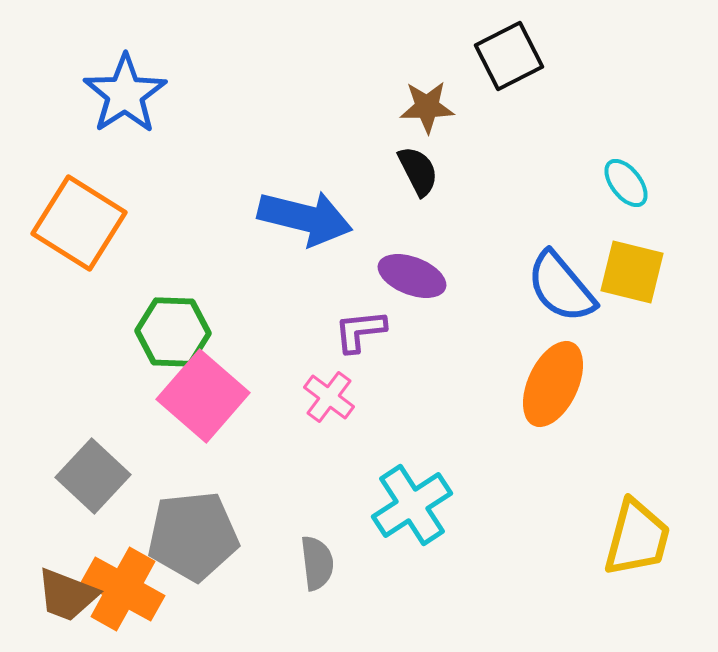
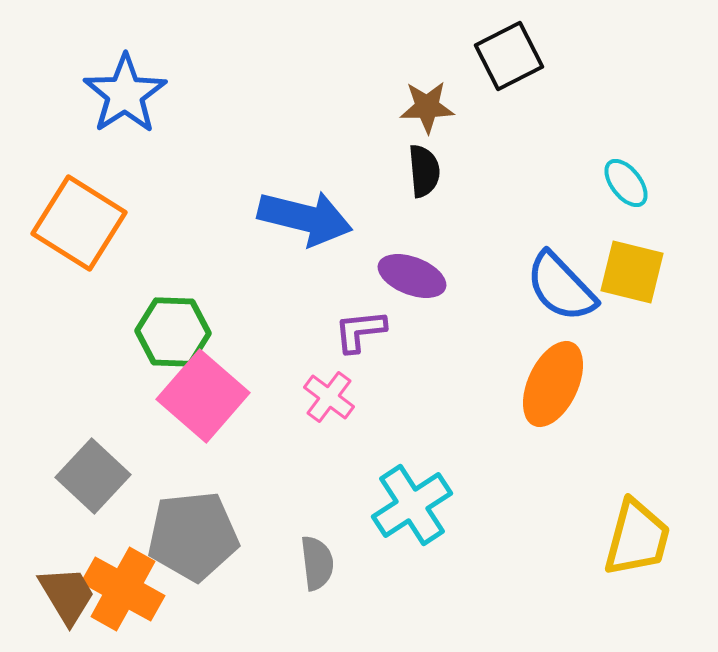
black semicircle: moved 6 px right; rotated 22 degrees clockwise
blue semicircle: rotated 4 degrees counterclockwise
brown trapezoid: rotated 142 degrees counterclockwise
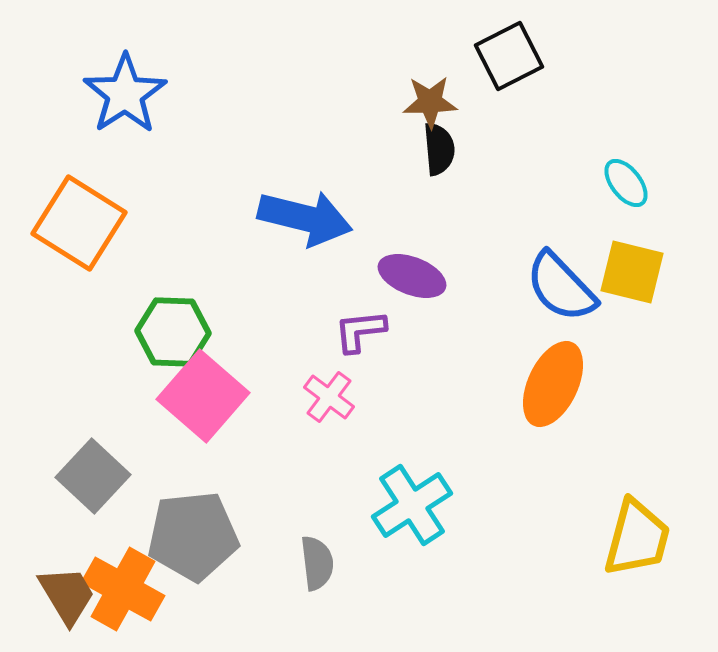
brown star: moved 3 px right, 5 px up
black semicircle: moved 15 px right, 22 px up
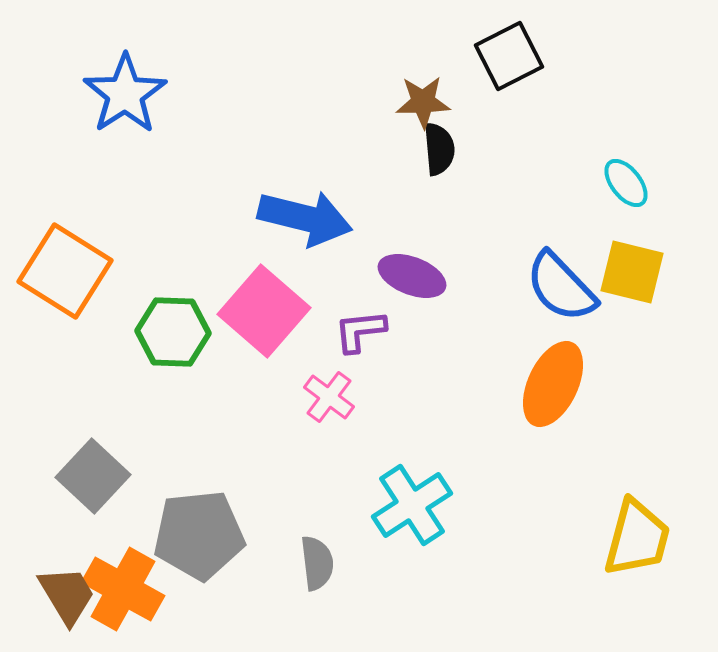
brown star: moved 7 px left
orange square: moved 14 px left, 48 px down
pink square: moved 61 px right, 85 px up
gray pentagon: moved 6 px right, 1 px up
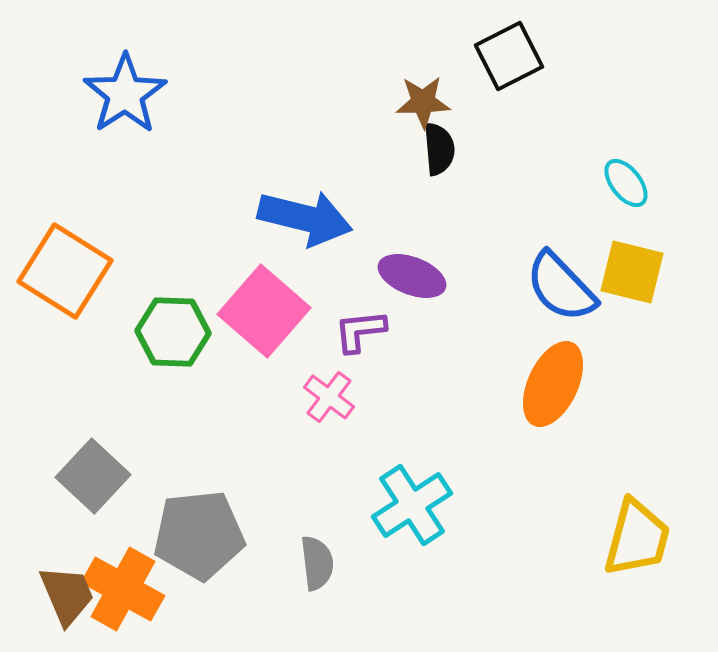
brown trapezoid: rotated 8 degrees clockwise
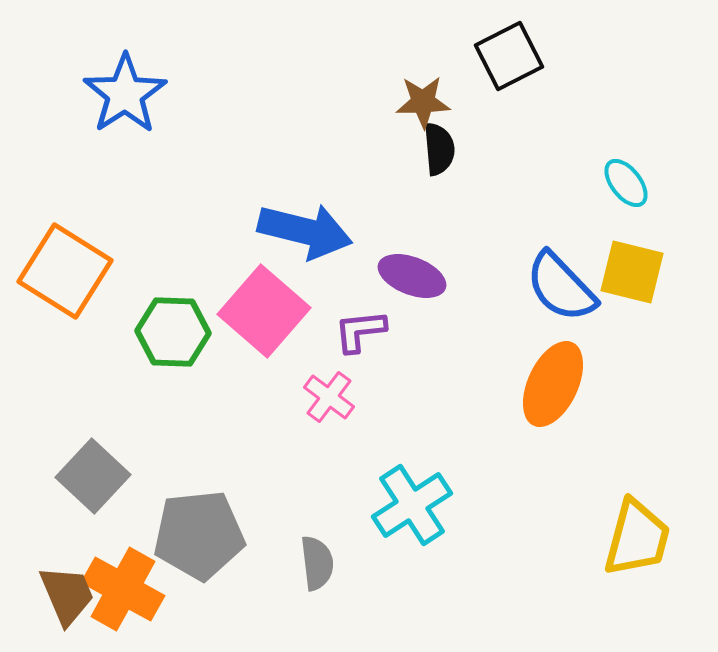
blue arrow: moved 13 px down
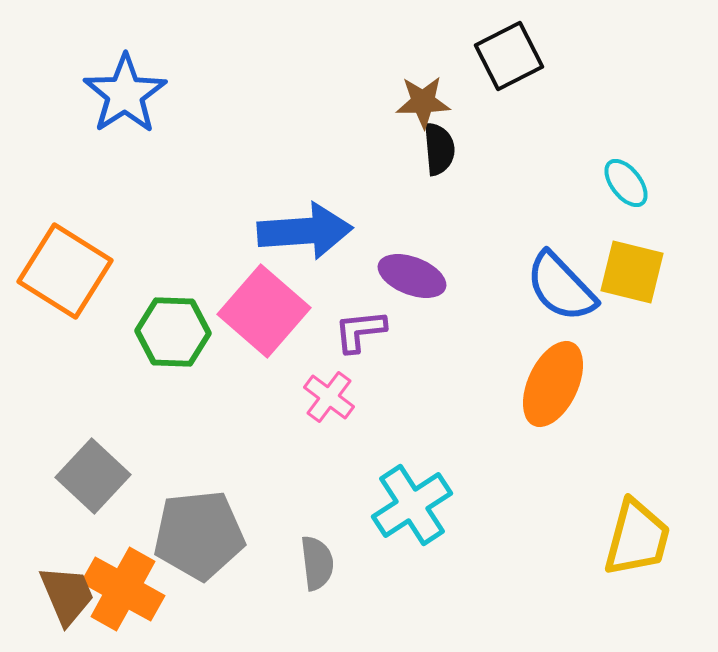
blue arrow: rotated 18 degrees counterclockwise
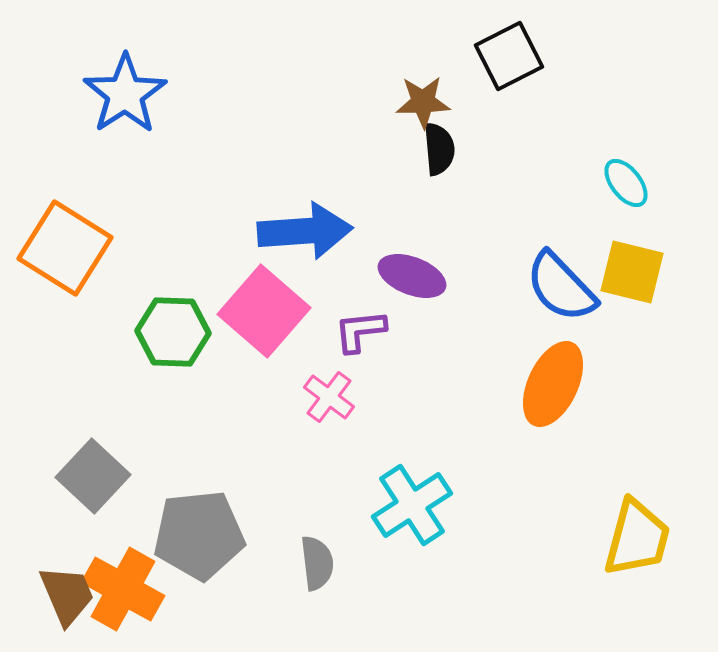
orange square: moved 23 px up
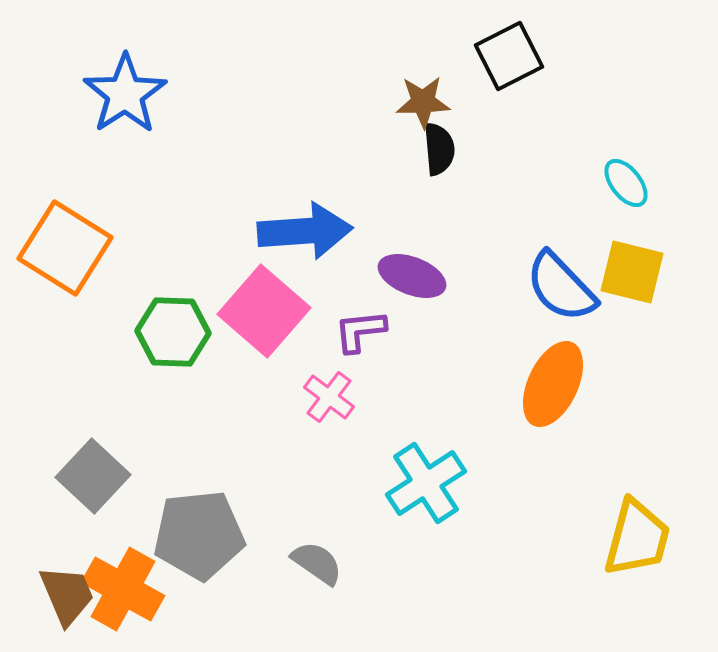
cyan cross: moved 14 px right, 22 px up
gray semicircle: rotated 48 degrees counterclockwise
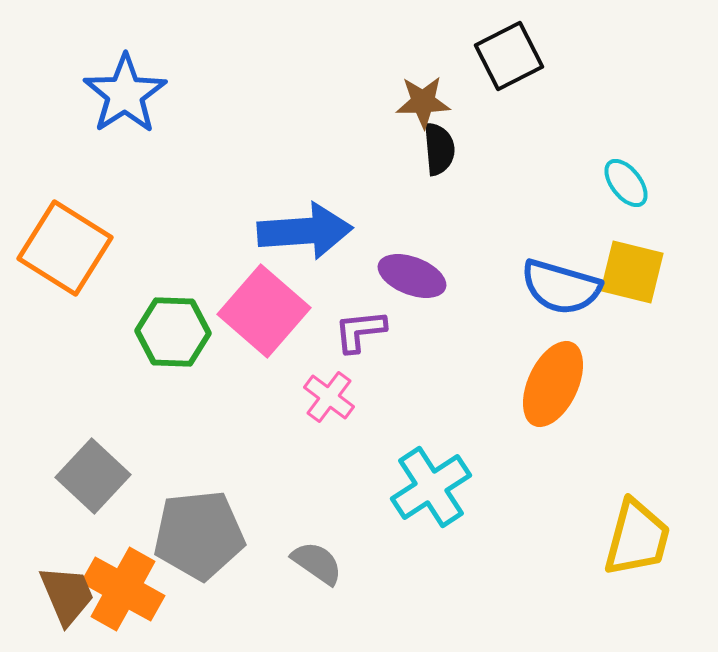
blue semicircle: rotated 30 degrees counterclockwise
cyan cross: moved 5 px right, 4 px down
